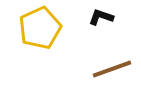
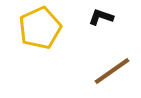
brown line: moved 2 px down; rotated 15 degrees counterclockwise
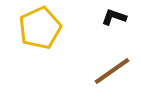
black L-shape: moved 13 px right
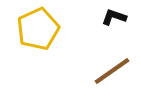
yellow pentagon: moved 2 px left, 1 px down
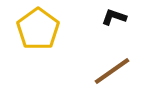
yellow pentagon: rotated 12 degrees counterclockwise
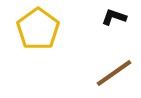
brown line: moved 2 px right, 2 px down
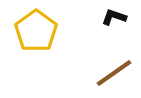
yellow pentagon: moved 2 px left, 2 px down
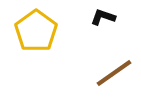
black L-shape: moved 11 px left
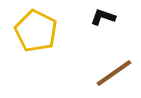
yellow pentagon: rotated 9 degrees counterclockwise
